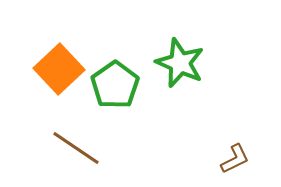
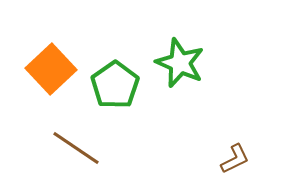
orange square: moved 8 px left
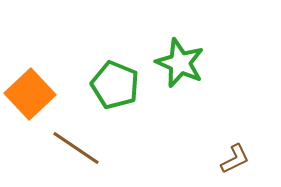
orange square: moved 21 px left, 25 px down
green pentagon: rotated 15 degrees counterclockwise
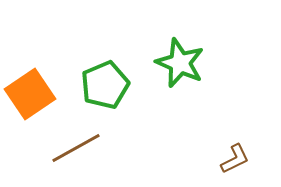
green pentagon: moved 10 px left; rotated 27 degrees clockwise
orange square: rotated 9 degrees clockwise
brown line: rotated 63 degrees counterclockwise
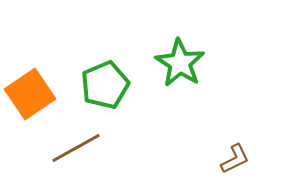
green star: rotated 9 degrees clockwise
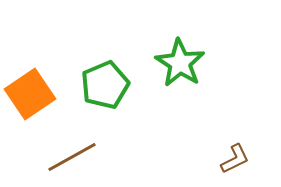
brown line: moved 4 px left, 9 px down
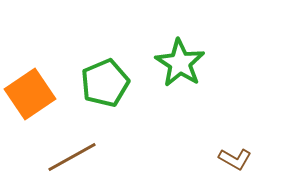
green pentagon: moved 2 px up
brown L-shape: rotated 56 degrees clockwise
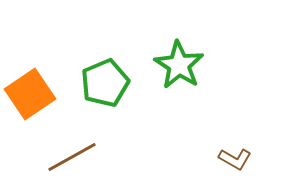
green star: moved 1 px left, 2 px down
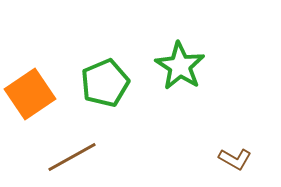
green star: moved 1 px right, 1 px down
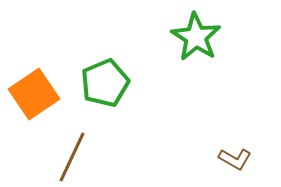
green star: moved 16 px right, 29 px up
orange square: moved 4 px right
brown line: rotated 36 degrees counterclockwise
